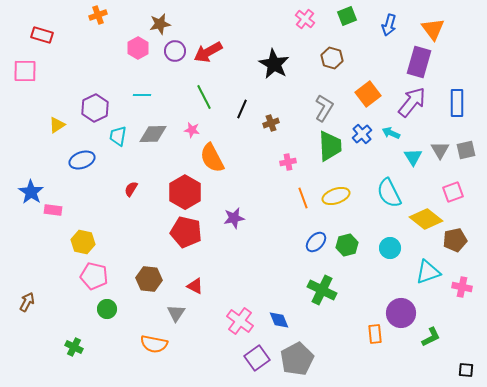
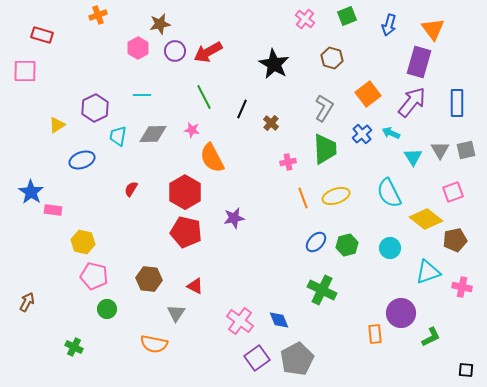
brown cross at (271, 123): rotated 28 degrees counterclockwise
green trapezoid at (330, 146): moved 5 px left, 3 px down
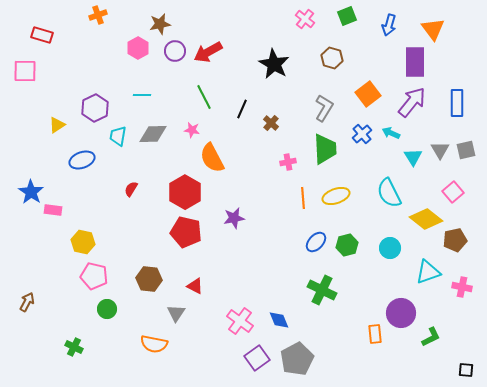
purple rectangle at (419, 62): moved 4 px left; rotated 16 degrees counterclockwise
pink square at (453, 192): rotated 20 degrees counterclockwise
orange line at (303, 198): rotated 15 degrees clockwise
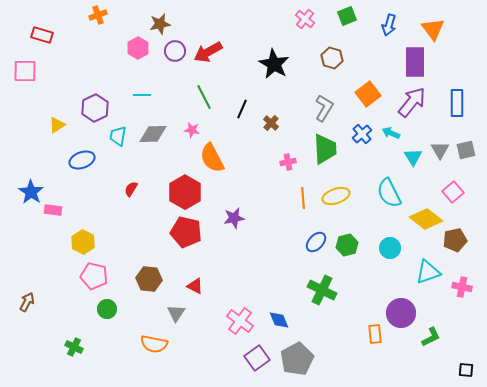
yellow hexagon at (83, 242): rotated 15 degrees clockwise
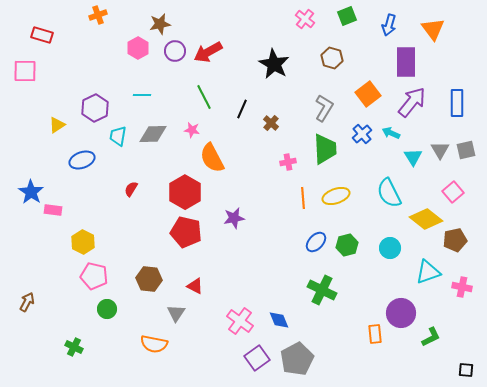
purple rectangle at (415, 62): moved 9 px left
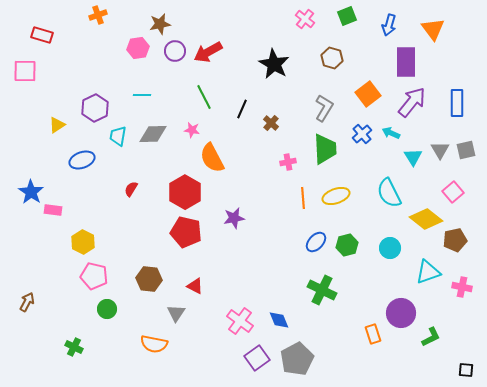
pink hexagon at (138, 48): rotated 20 degrees clockwise
orange rectangle at (375, 334): moved 2 px left; rotated 12 degrees counterclockwise
